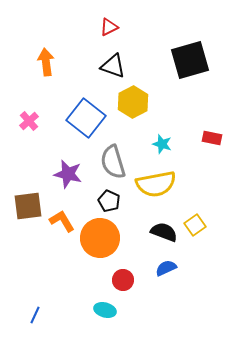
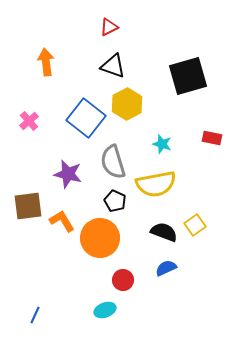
black square: moved 2 px left, 16 px down
yellow hexagon: moved 6 px left, 2 px down
black pentagon: moved 6 px right
cyan ellipse: rotated 35 degrees counterclockwise
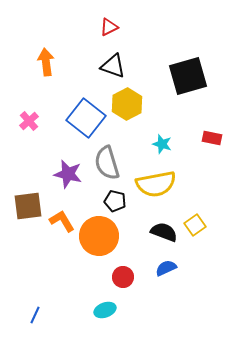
gray semicircle: moved 6 px left, 1 px down
black pentagon: rotated 10 degrees counterclockwise
orange circle: moved 1 px left, 2 px up
red circle: moved 3 px up
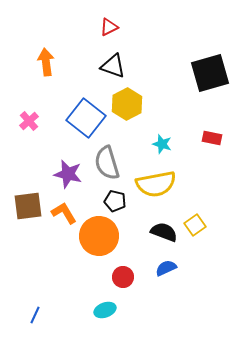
black square: moved 22 px right, 3 px up
orange L-shape: moved 2 px right, 8 px up
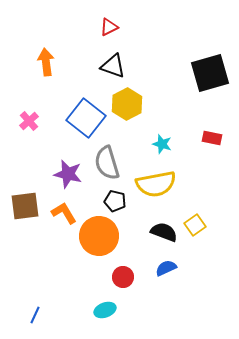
brown square: moved 3 px left
